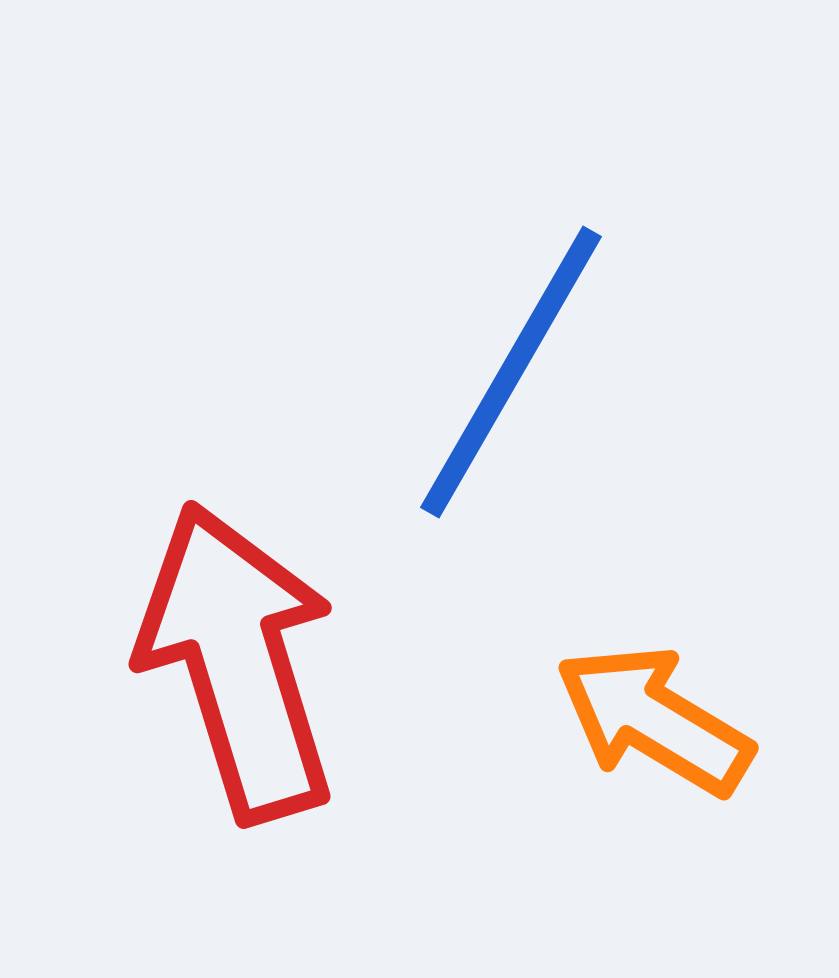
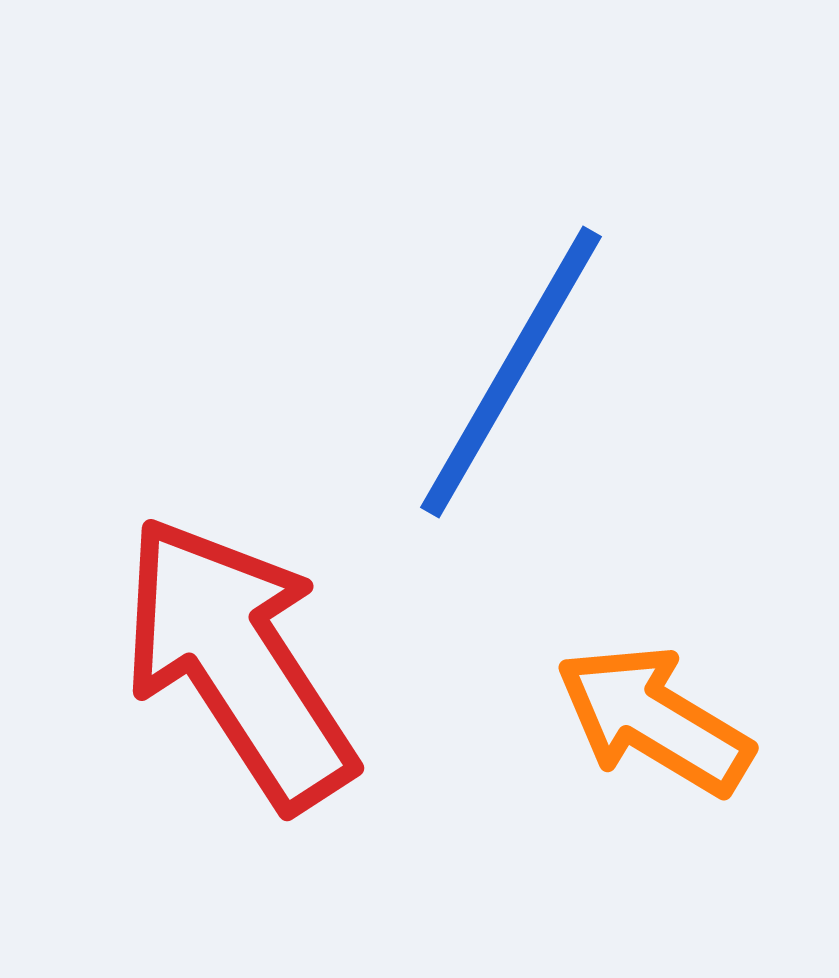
red arrow: rotated 16 degrees counterclockwise
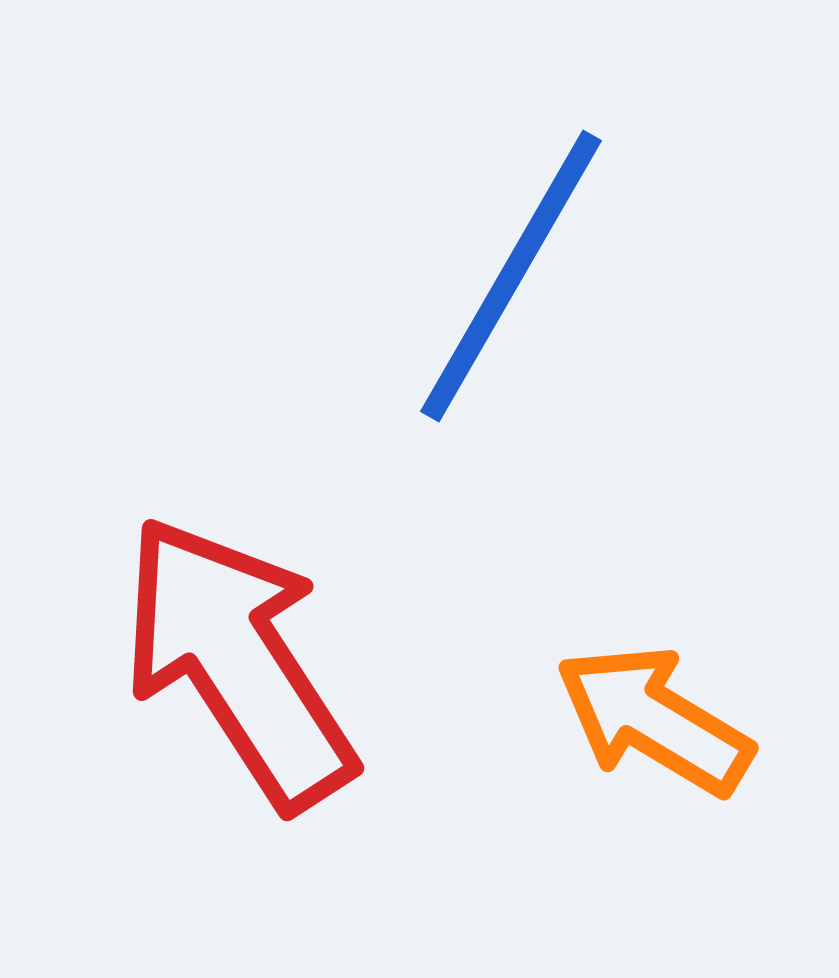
blue line: moved 96 px up
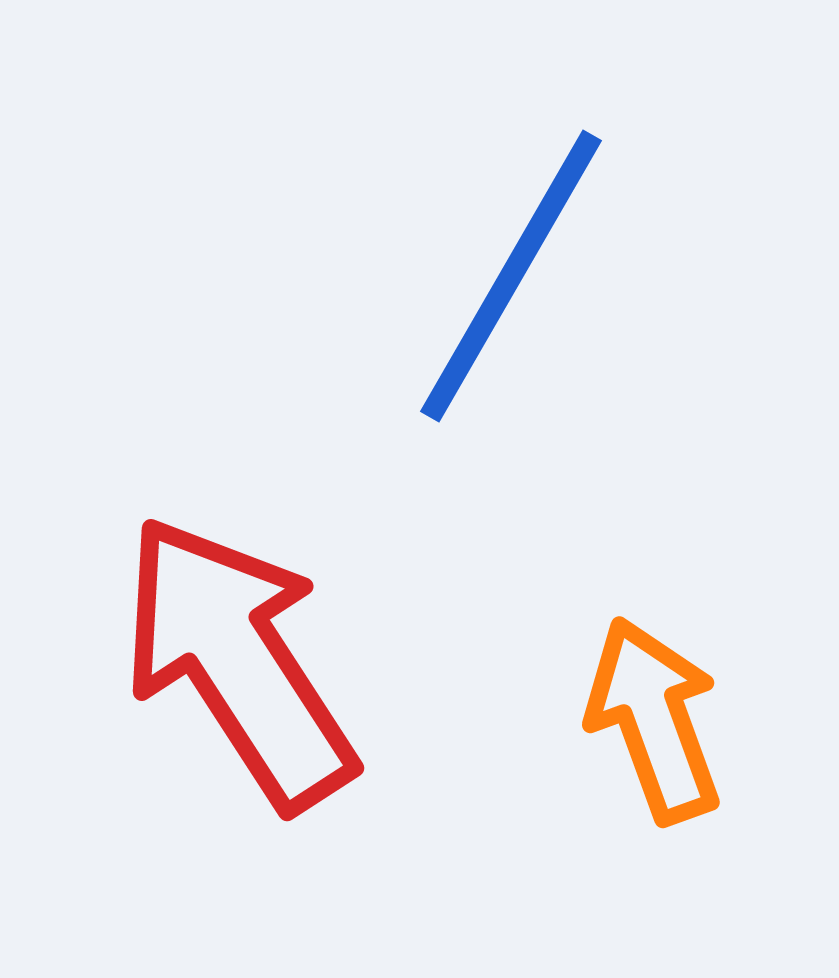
orange arrow: rotated 39 degrees clockwise
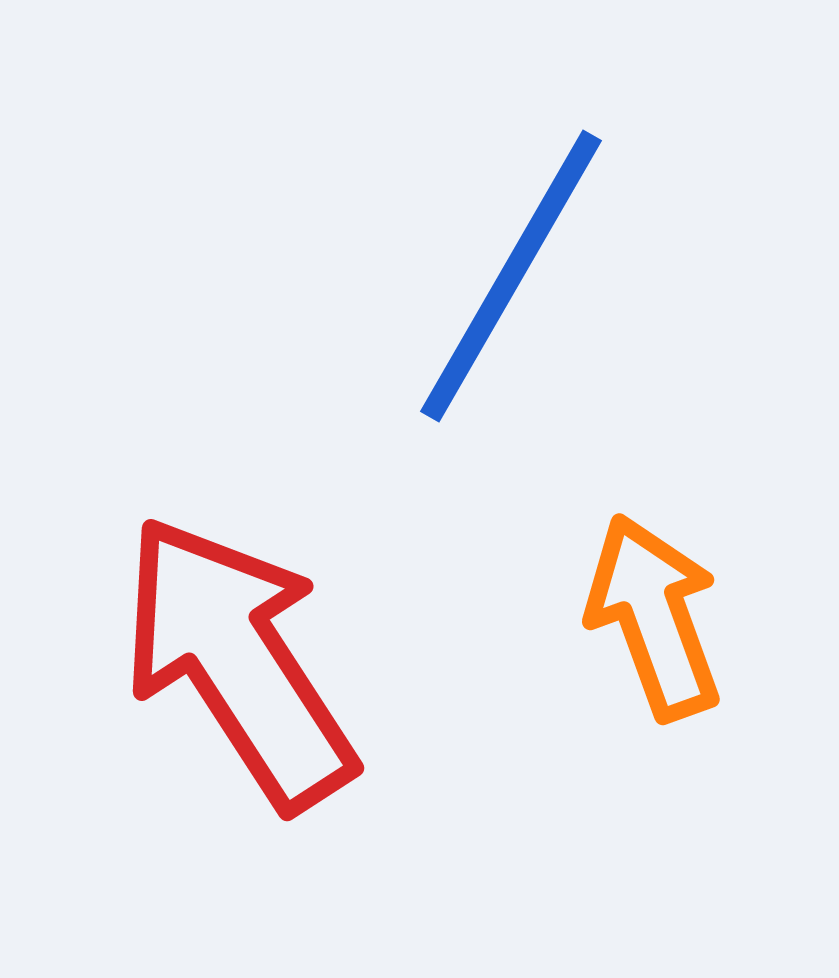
orange arrow: moved 103 px up
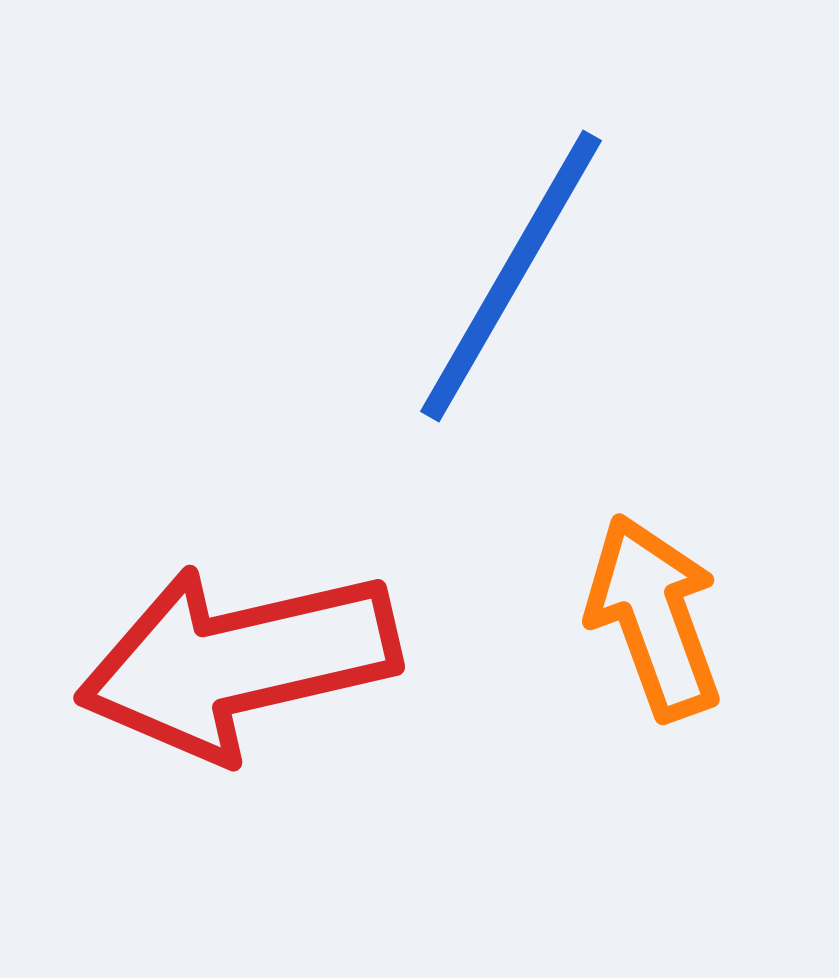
red arrow: rotated 70 degrees counterclockwise
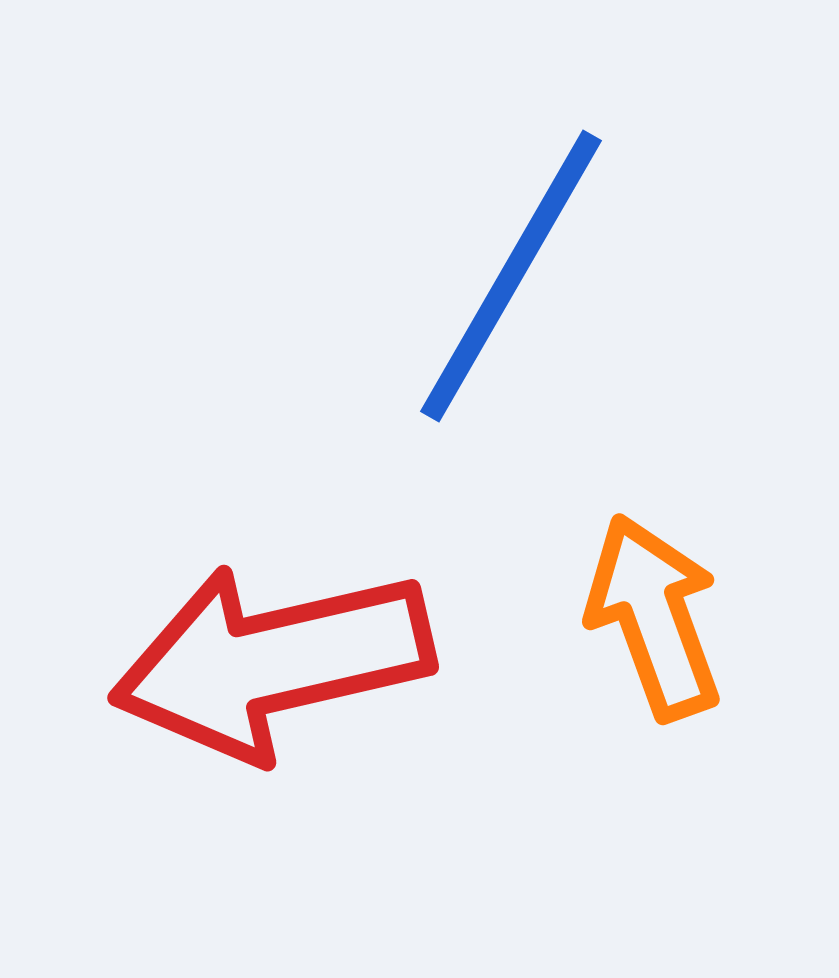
red arrow: moved 34 px right
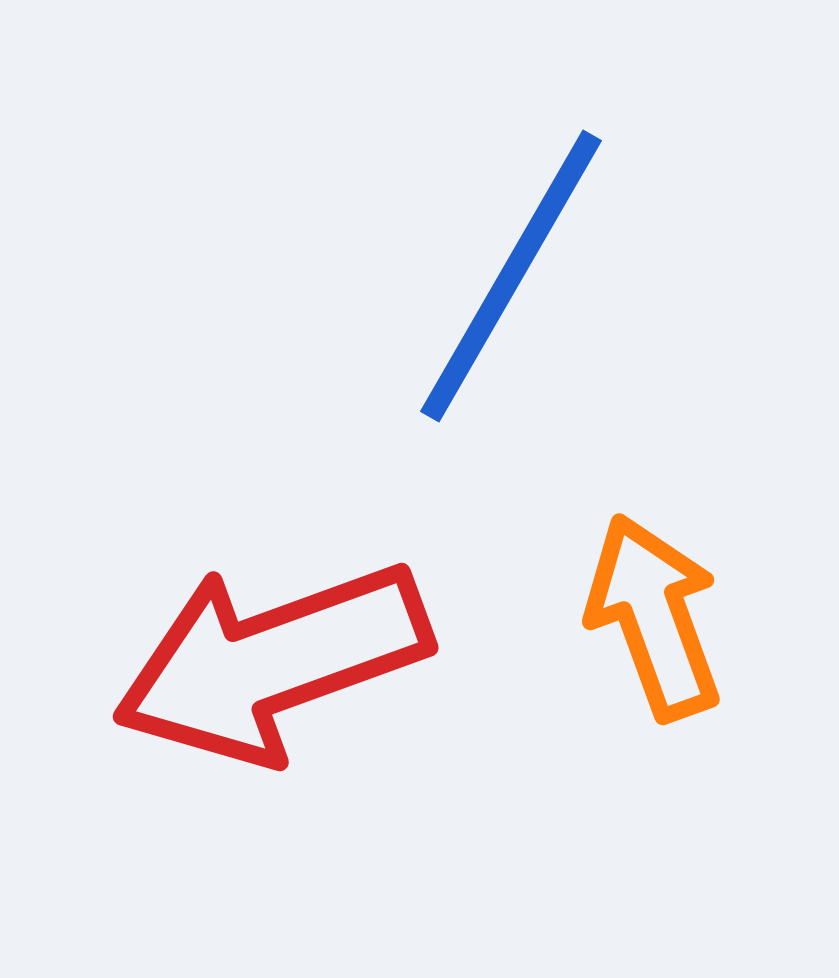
red arrow: rotated 7 degrees counterclockwise
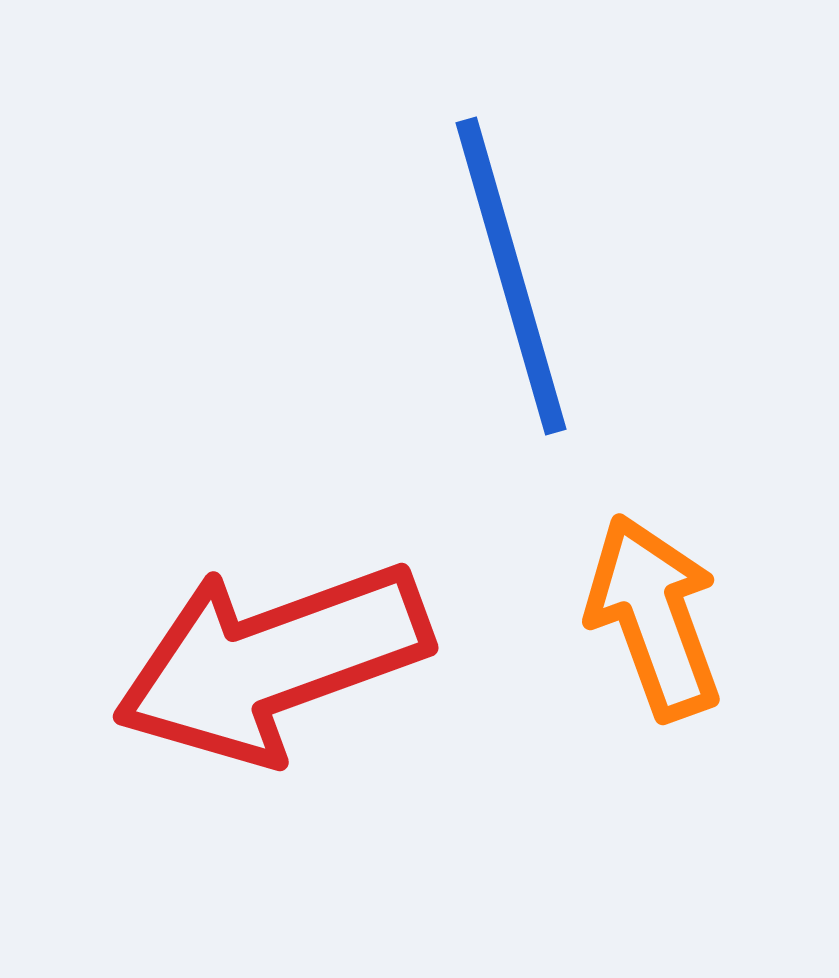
blue line: rotated 46 degrees counterclockwise
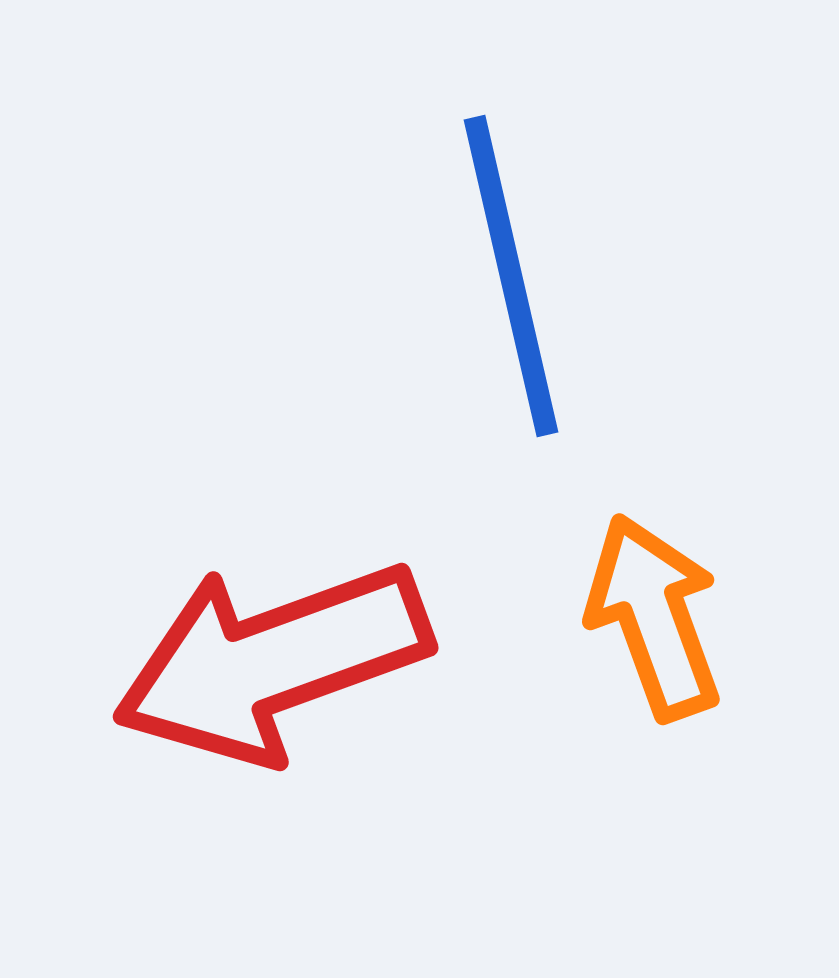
blue line: rotated 3 degrees clockwise
